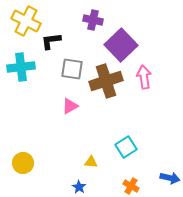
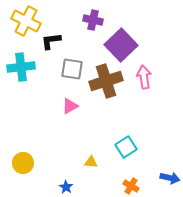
blue star: moved 13 px left
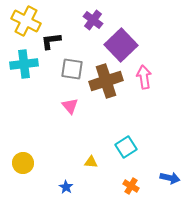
purple cross: rotated 24 degrees clockwise
cyan cross: moved 3 px right, 3 px up
pink triangle: rotated 42 degrees counterclockwise
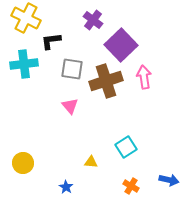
yellow cross: moved 3 px up
blue arrow: moved 1 px left, 2 px down
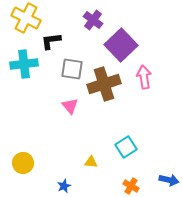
brown cross: moved 2 px left, 3 px down
blue star: moved 2 px left, 1 px up; rotated 16 degrees clockwise
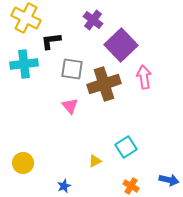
yellow triangle: moved 4 px right, 1 px up; rotated 32 degrees counterclockwise
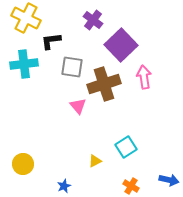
gray square: moved 2 px up
pink triangle: moved 8 px right
yellow circle: moved 1 px down
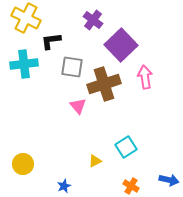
pink arrow: moved 1 px right
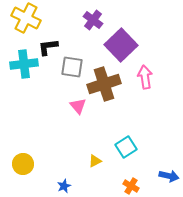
black L-shape: moved 3 px left, 6 px down
blue arrow: moved 4 px up
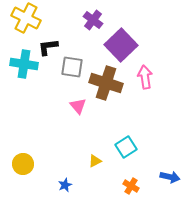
cyan cross: rotated 16 degrees clockwise
brown cross: moved 2 px right, 1 px up; rotated 36 degrees clockwise
blue arrow: moved 1 px right, 1 px down
blue star: moved 1 px right, 1 px up
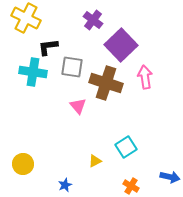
cyan cross: moved 9 px right, 8 px down
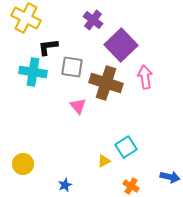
yellow triangle: moved 9 px right
